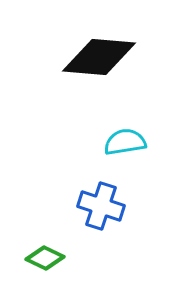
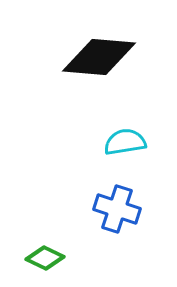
blue cross: moved 16 px right, 3 px down
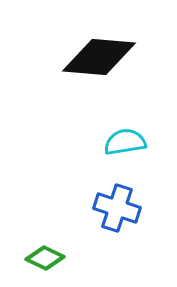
blue cross: moved 1 px up
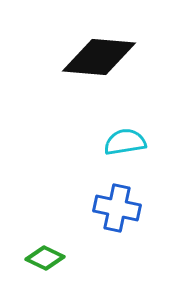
blue cross: rotated 6 degrees counterclockwise
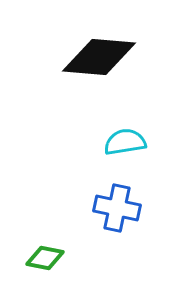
green diamond: rotated 15 degrees counterclockwise
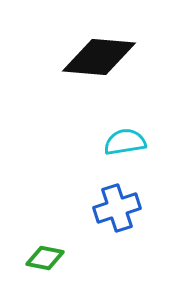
blue cross: rotated 30 degrees counterclockwise
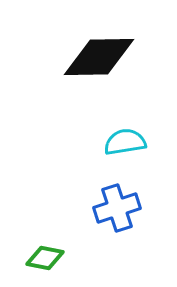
black diamond: rotated 6 degrees counterclockwise
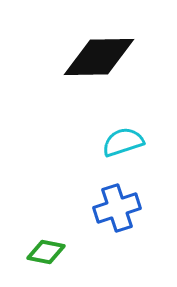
cyan semicircle: moved 2 px left; rotated 9 degrees counterclockwise
green diamond: moved 1 px right, 6 px up
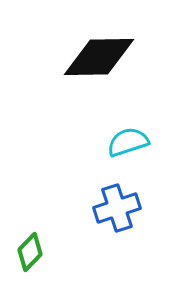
cyan semicircle: moved 5 px right
green diamond: moved 16 px left; rotated 57 degrees counterclockwise
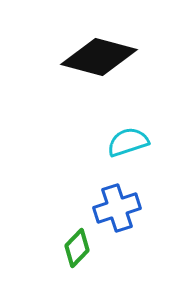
black diamond: rotated 16 degrees clockwise
green diamond: moved 47 px right, 4 px up
